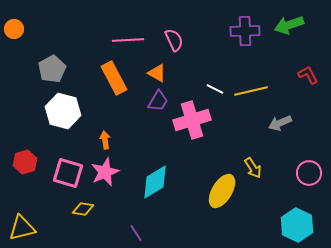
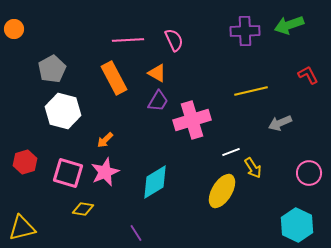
white line: moved 16 px right, 63 px down; rotated 48 degrees counterclockwise
orange arrow: rotated 126 degrees counterclockwise
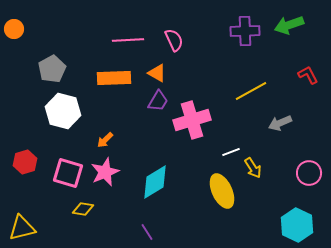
orange rectangle: rotated 64 degrees counterclockwise
yellow line: rotated 16 degrees counterclockwise
yellow ellipse: rotated 56 degrees counterclockwise
purple line: moved 11 px right, 1 px up
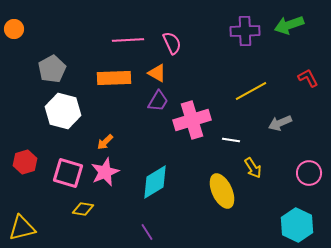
pink semicircle: moved 2 px left, 3 px down
red L-shape: moved 3 px down
orange arrow: moved 2 px down
white line: moved 12 px up; rotated 30 degrees clockwise
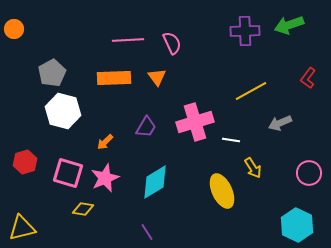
gray pentagon: moved 4 px down
orange triangle: moved 4 px down; rotated 24 degrees clockwise
red L-shape: rotated 115 degrees counterclockwise
purple trapezoid: moved 12 px left, 26 px down
pink cross: moved 3 px right, 2 px down
pink star: moved 6 px down
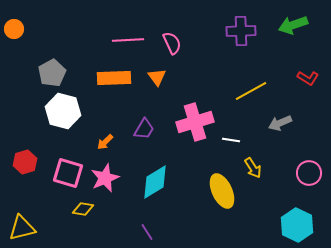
green arrow: moved 4 px right
purple cross: moved 4 px left
red L-shape: rotated 95 degrees counterclockwise
purple trapezoid: moved 2 px left, 2 px down
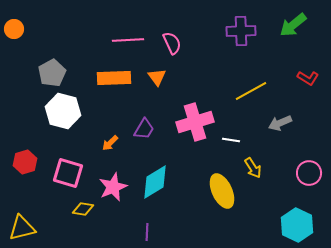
green arrow: rotated 20 degrees counterclockwise
orange arrow: moved 5 px right, 1 px down
pink star: moved 8 px right, 9 px down
purple line: rotated 36 degrees clockwise
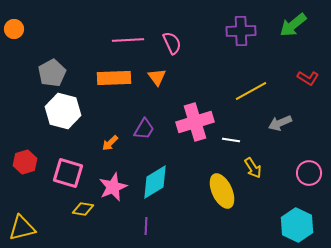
purple line: moved 1 px left, 6 px up
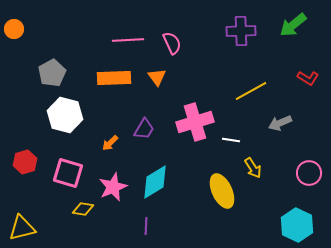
white hexagon: moved 2 px right, 4 px down
